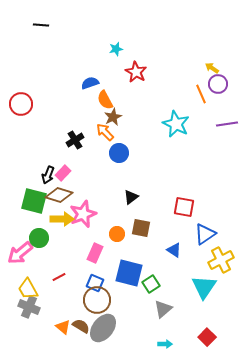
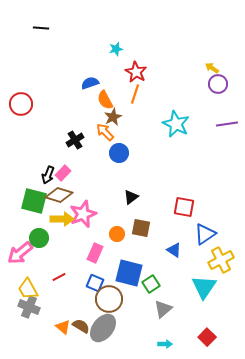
black line at (41, 25): moved 3 px down
orange line at (201, 94): moved 66 px left; rotated 42 degrees clockwise
brown circle at (97, 300): moved 12 px right, 1 px up
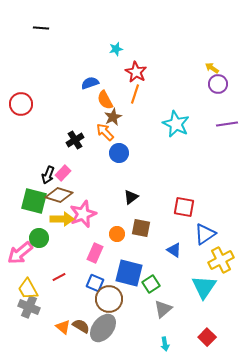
cyan arrow at (165, 344): rotated 80 degrees clockwise
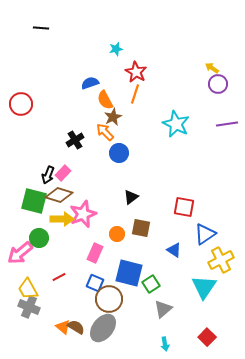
brown semicircle at (81, 326): moved 5 px left, 1 px down
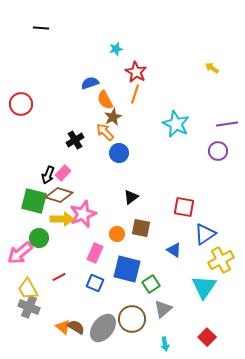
purple circle at (218, 84): moved 67 px down
blue square at (129, 273): moved 2 px left, 4 px up
brown circle at (109, 299): moved 23 px right, 20 px down
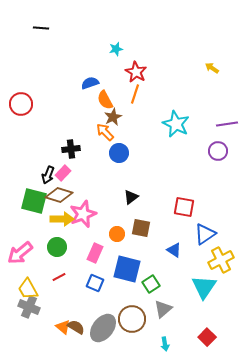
black cross at (75, 140): moved 4 px left, 9 px down; rotated 24 degrees clockwise
green circle at (39, 238): moved 18 px right, 9 px down
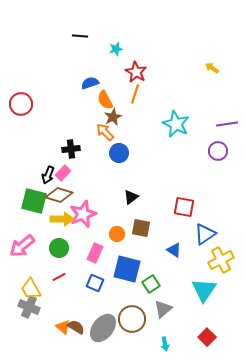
black line at (41, 28): moved 39 px right, 8 px down
green circle at (57, 247): moved 2 px right, 1 px down
pink arrow at (20, 253): moved 2 px right, 7 px up
cyan triangle at (204, 287): moved 3 px down
yellow trapezoid at (28, 289): moved 3 px right
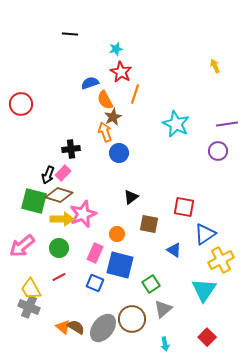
black line at (80, 36): moved 10 px left, 2 px up
yellow arrow at (212, 68): moved 3 px right, 2 px up; rotated 32 degrees clockwise
red star at (136, 72): moved 15 px left
orange arrow at (105, 132): rotated 24 degrees clockwise
brown square at (141, 228): moved 8 px right, 4 px up
blue square at (127, 269): moved 7 px left, 4 px up
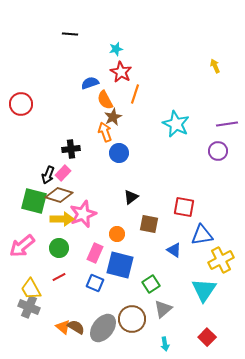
blue triangle at (205, 234): moved 3 px left, 1 px down; rotated 25 degrees clockwise
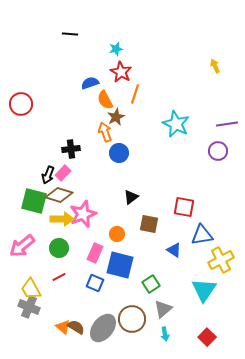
brown star at (113, 117): moved 3 px right
cyan arrow at (165, 344): moved 10 px up
